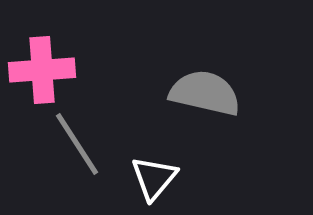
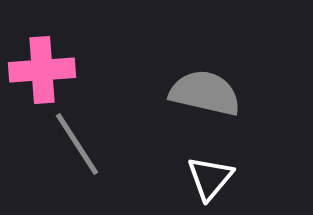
white triangle: moved 56 px right
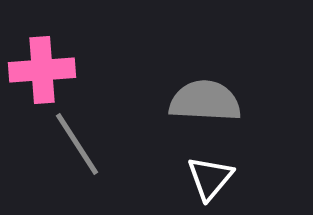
gray semicircle: moved 8 px down; rotated 10 degrees counterclockwise
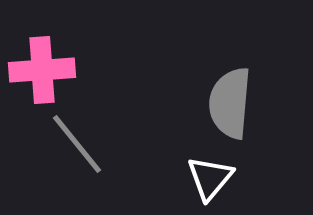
gray semicircle: moved 25 px right, 2 px down; rotated 88 degrees counterclockwise
gray line: rotated 6 degrees counterclockwise
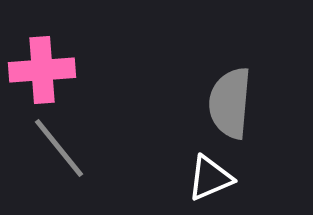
gray line: moved 18 px left, 4 px down
white triangle: rotated 27 degrees clockwise
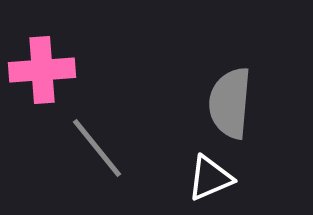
gray line: moved 38 px right
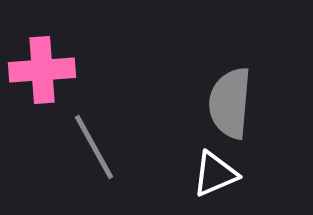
gray line: moved 3 px left, 1 px up; rotated 10 degrees clockwise
white triangle: moved 5 px right, 4 px up
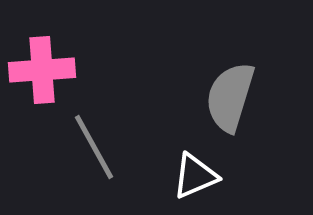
gray semicircle: moved 6 px up; rotated 12 degrees clockwise
white triangle: moved 20 px left, 2 px down
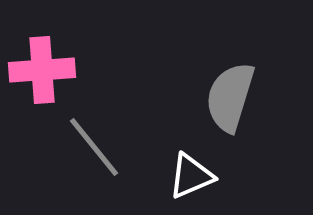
gray line: rotated 10 degrees counterclockwise
white triangle: moved 4 px left
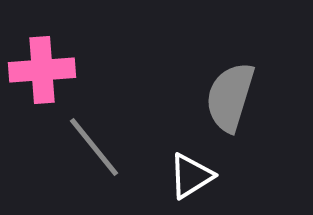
white triangle: rotated 9 degrees counterclockwise
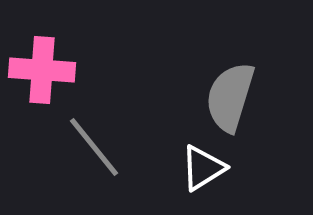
pink cross: rotated 8 degrees clockwise
white triangle: moved 12 px right, 8 px up
